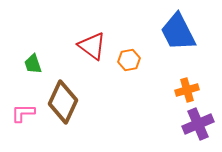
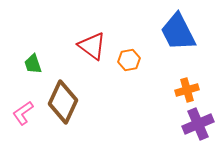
pink L-shape: rotated 35 degrees counterclockwise
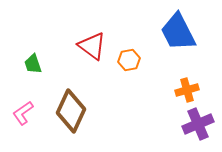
brown diamond: moved 8 px right, 9 px down
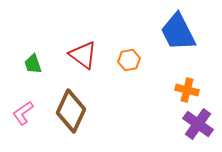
red triangle: moved 9 px left, 9 px down
orange cross: rotated 30 degrees clockwise
purple cross: rotated 32 degrees counterclockwise
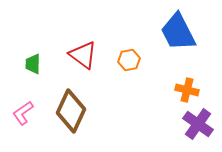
green trapezoid: rotated 20 degrees clockwise
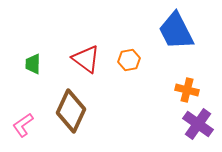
blue trapezoid: moved 2 px left, 1 px up
red triangle: moved 3 px right, 4 px down
pink L-shape: moved 12 px down
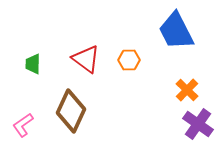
orange hexagon: rotated 10 degrees clockwise
orange cross: rotated 30 degrees clockwise
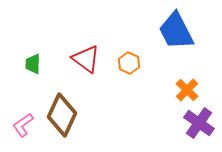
orange hexagon: moved 3 px down; rotated 25 degrees clockwise
brown diamond: moved 9 px left, 4 px down
purple cross: moved 1 px right, 1 px up
